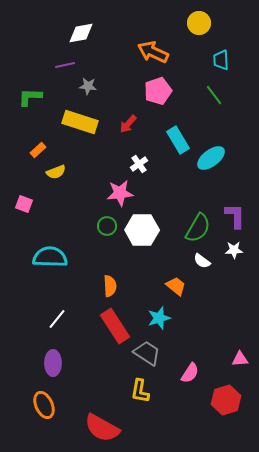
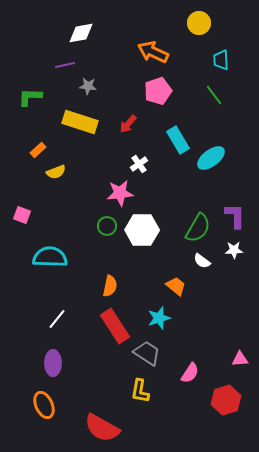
pink square: moved 2 px left, 11 px down
orange semicircle: rotated 15 degrees clockwise
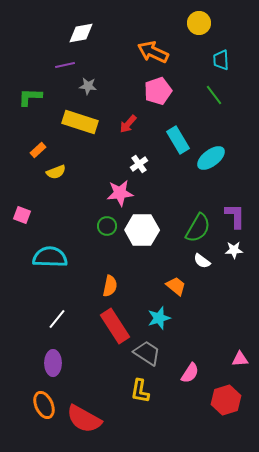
red semicircle: moved 18 px left, 9 px up
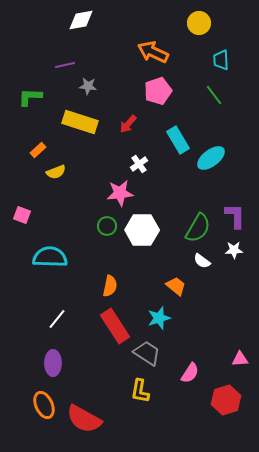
white diamond: moved 13 px up
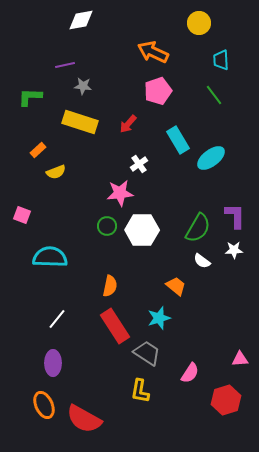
gray star: moved 5 px left
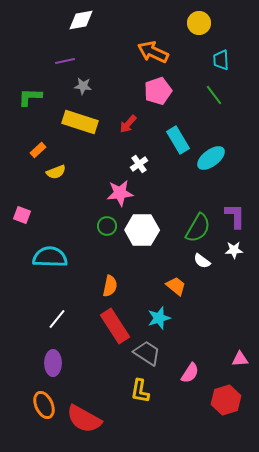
purple line: moved 4 px up
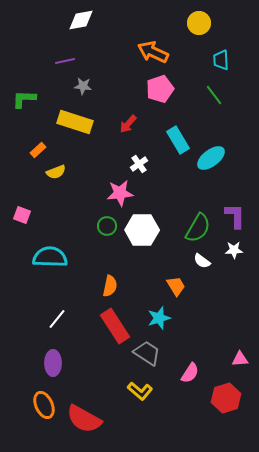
pink pentagon: moved 2 px right, 2 px up
green L-shape: moved 6 px left, 2 px down
yellow rectangle: moved 5 px left
orange trapezoid: rotated 20 degrees clockwise
yellow L-shape: rotated 60 degrees counterclockwise
red hexagon: moved 2 px up
